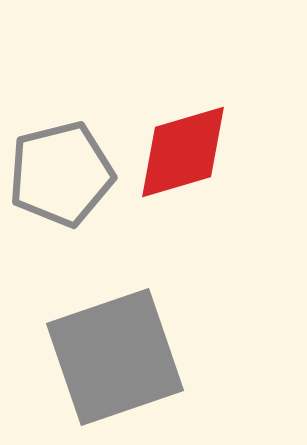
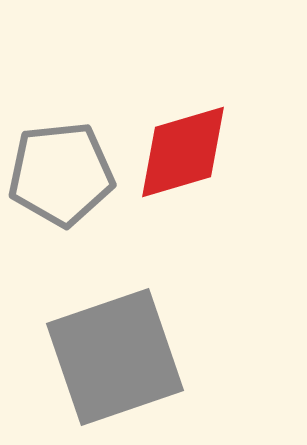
gray pentagon: rotated 8 degrees clockwise
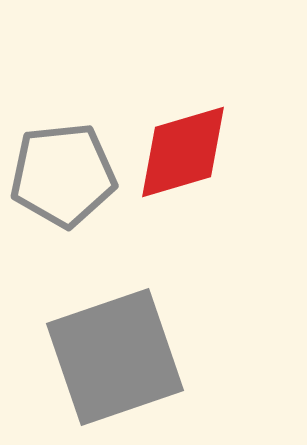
gray pentagon: moved 2 px right, 1 px down
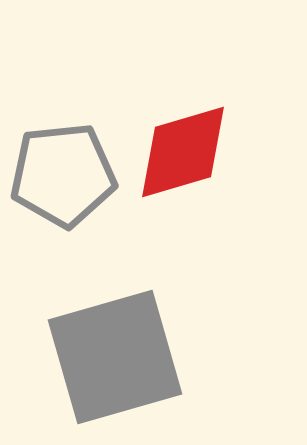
gray square: rotated 3 degrees clockwise
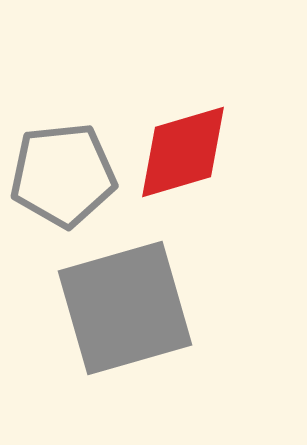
gray square: moved 10 px right, 49 px up
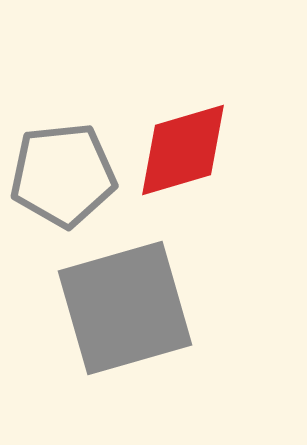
red diamond: moved 2 px up
